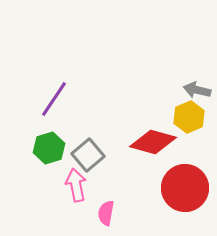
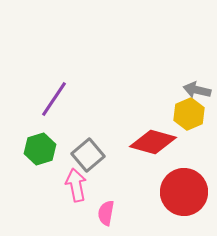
yellow hexagon: moved 3 px up
green hexagon: moved 9 px left, 1 px down
red circle: moved 1 px left, 4 px down
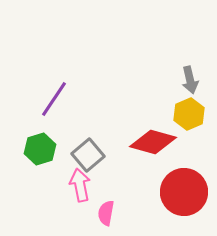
gray arrow: moved 7 px left, 10 px up; rotated 116 degrees counterclockwise
pink arrow: moved 4 px right
